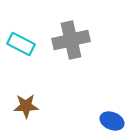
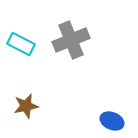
gray cross: rotated 9 degrees counterclockwise
brown star: rotated 10 degrees counterclockwise
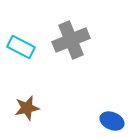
cyan rectangle: moved 3 px down
brown star: moved 1 px right, 2 px down
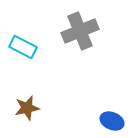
gray cross: moved 9 px right, 9 px up
cyan rectangle: moved 2 px right
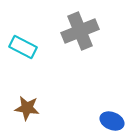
brown star: rotated 20 degrees clockwise
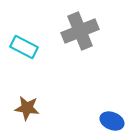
cyan rectangle: moved 1 px right
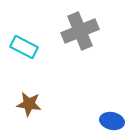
brown star: moved 2 px right, 4 px up
blue ellipse: rotated 10 degrees counterclockwise
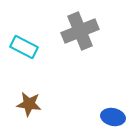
blue ellipse: moved 1 px right, 4 px up
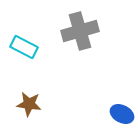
gray cross: rotated 6 degrees clockwise
blue ellipse: moved 9 px right, 3 px up; rotated 15 degrees clockwise
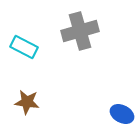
brown star: moved 2 px left, 2 px up
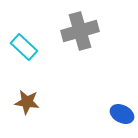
cyan rectangle: rotated 16 degrees clockwise
